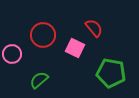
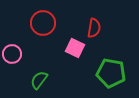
red semicircle: rotated 48 degrees clockwise
red circle: moved 12 px up
green semicircle: rotated 12 degrees counterclockwise
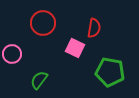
green pentagon: moved 1 px left, 1 px up
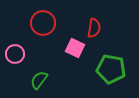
pink circle: moved 3 px right
green pentagon: moved 1 px right, 3 px up
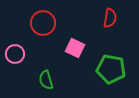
red semicircle: moved 16 px right, 10 px up
green semicircle: moved 7 px right; rotated 54 degrees counterclockwise
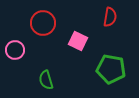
red semicircle: moved 1 px up
pink square: moved 3 px right, 7 px up
pink circle: moved 4 px up
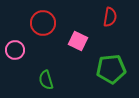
green pentagon: rotated 16 degrees counterclockwise
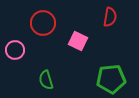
green pentagon: moved 10 px down
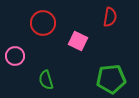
pink circle: moved 6 px down
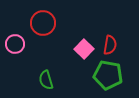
red semicircle: moved 28 px down
pink square: moved 6 px right, 8 px down; rotated 18 degrees clockwise
pink circle: moved 12 px up
green pentagon: moved 3 px left, 4 px up; rotated 16 degrees clockwise
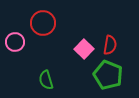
pink circle: moved 2 px up
green pentagon: rotated 12 degrees clockwise
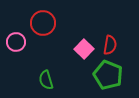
pink circle: moved 1 px right
